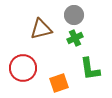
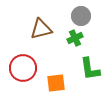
gray circle: moved 7 px right, 1 px down
orange square: moved 3 px left; rotated 12 degrees clockwise
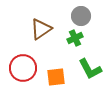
brown triangle: rotated 20 degrees counterclockwise
green L-shape: rotated 20 degrees counterclockwise
orange square: moved 6 px up
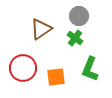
gray circle: moved 2 px left
green cross: rotated 28 degrees counterclockwise
green L-shape: rotated 50 degrees clockwise
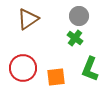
brown triangle: moved 13 px left, 10 px up
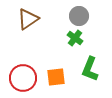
red circle: moved 10 px down
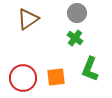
gray circle: moved 2 px left, 3 px up
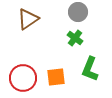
gray circle: moved 1 px right, 1 px up
